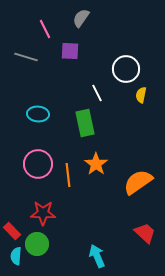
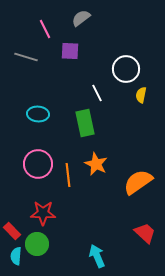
gray semicircle: rotated 18 degrees clockwise
orange star: rotated 10 degrees counterclockwise
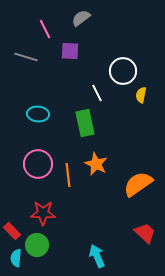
white circle: moved 3 px left, 2 px down
orange semicircle: moved 2 px down
green circle: moved 1 px down
cyan semicircle: moved 2 px down
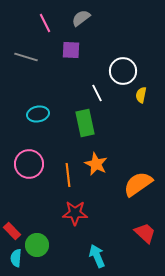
pink line: moved 6 px up
purple square: moved 1 px right, 1 px up
cyan ellipse: rotated 15 degrees counterclockwise
pink circle: moved 9 px left
red star: moved 32 px right
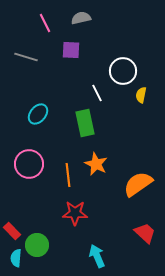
gray semicircle: rotated 24 degrees clockwise
cyan ellipse: rotated 40 degrees counterclockwise
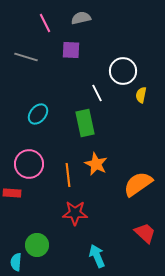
red rectangle: moved 38 px up; rotated 42 degrees counterclockwise
cyan semicircle: moved 4 px down
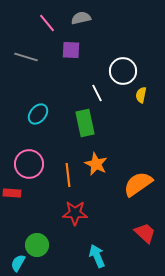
pink line: moved 2 px right; rotated 12 degrees counterclockwise
cyan semicircle: moved 2 px right, 1 px down; rotated 24 degrees clockwise
